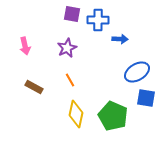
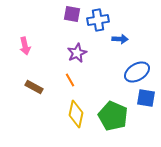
blue cross: rotated 10 degrees counterclockwise
purple star: moved 10 px right, 5 px down
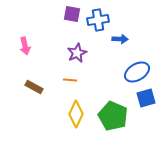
orange line: rotated 56 degrees counterclockwise
blue square: rotated 24 degrees counterclockwise
yellow diamond: rotated 12 degrees clockwise
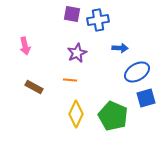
blue arrow: moved 9 px down
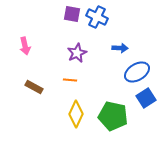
blue cross: moved 1 px left, 3 px up; rotated 35 degrees clockwise
blue square: rotated 18 degrees counterclockwise
green pentagon: rotated 12 degrees counterclockwise
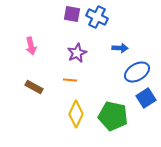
pink arrow: moved 6 px right
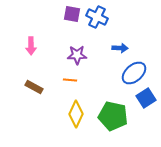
pink arrow: rotated 12 degrees clockwise
purple star: moved 2 px down; rotated 24 degrees clockwise
blue ellipse: moved 3 px left, 1 px down; rotated 10 degrees counterclockwise
